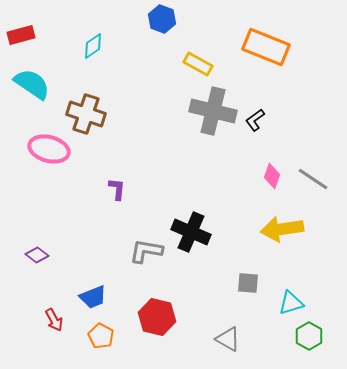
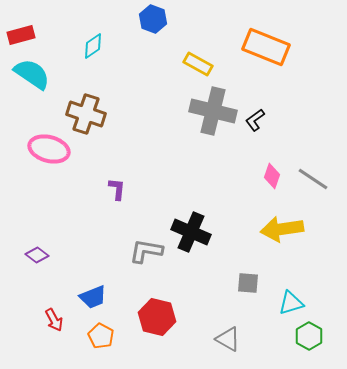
blue hexagon: moved 9 px left
cyan semicircle: moved 10 px up
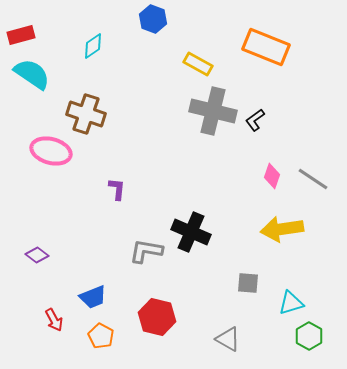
pink ellipse: moved 2 px right, 2 px down
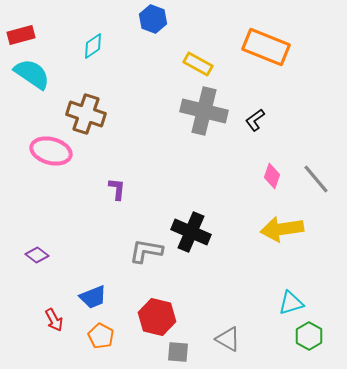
gray cross: moved 9 px left
gray line: moved 3 px right; rotated 16 degrees clockwise
gray square: moved 70 px left, 69 px down
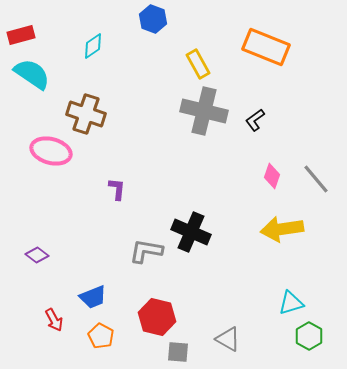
yellow rectangle: rotated 32 degrees clockwise
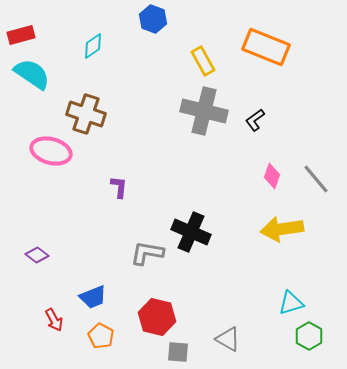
yellow rectangle: moved 5 px right, 3 px up
purple L-shape: moved 2 px right, 2 px up
gray L-shape: moved 1 px right, 2 px down
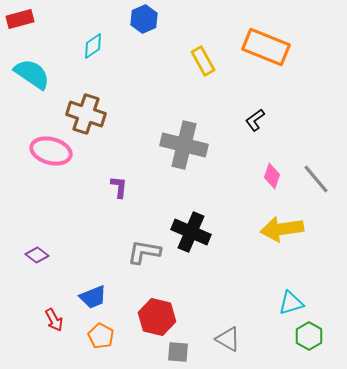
blue hexagon: moved 9 px left; rotated 16 degrees clockwise
red rectangle: moved 1 px left, 16 px up
gray cross: moved 20 px left, 34 px down
gray L-shape: moved 3 px left, 1 px up
